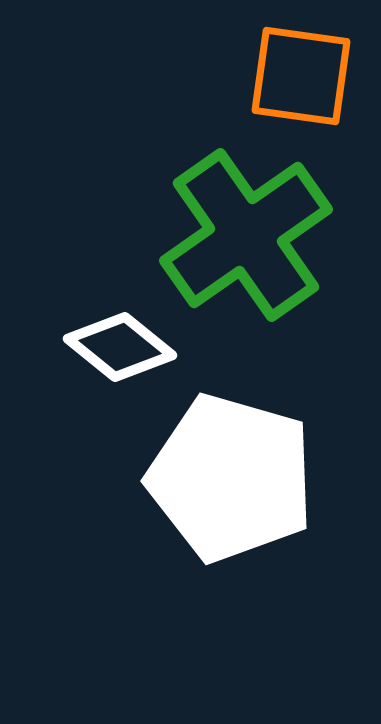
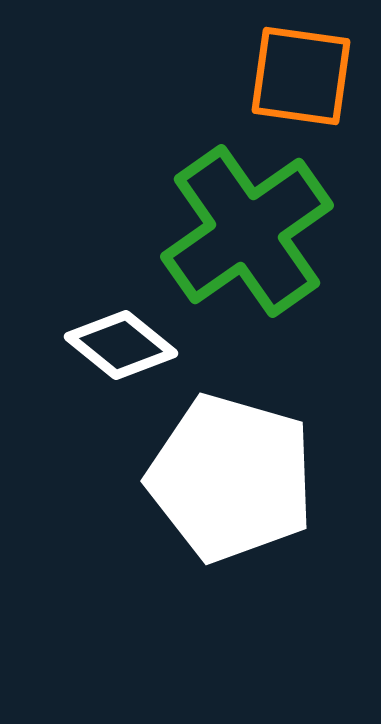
green cross: moved 1 px right, 4 px up
white diamond: moved 1 px right, 2 px up
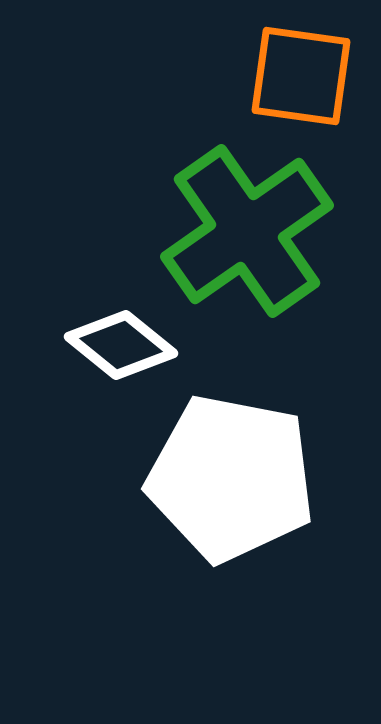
white pentagon: rotated 5 degrees counterclockwise
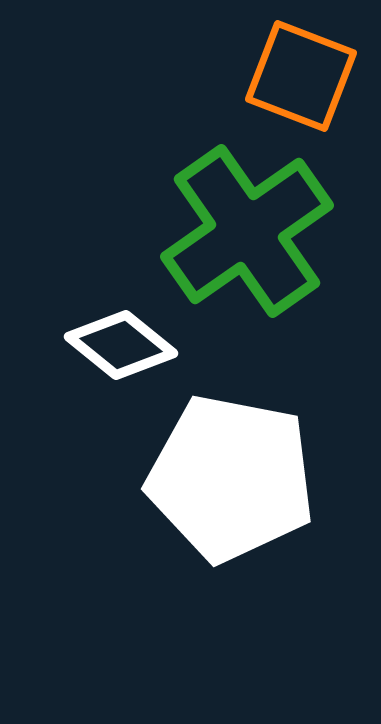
orange square: rotated 13 degrees clockwise
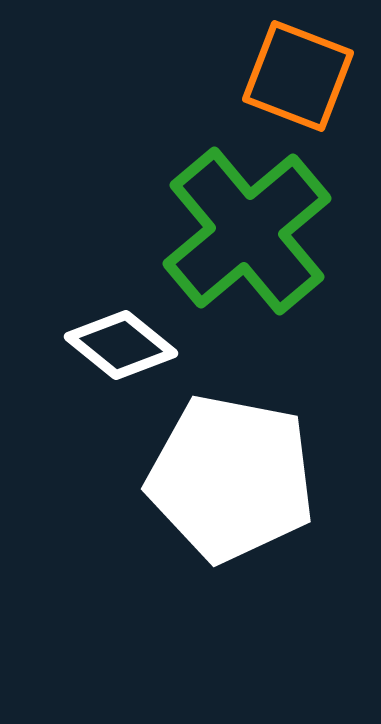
orange square: moved 3 px left
green cross: rotated 5 degrees counterclockwise
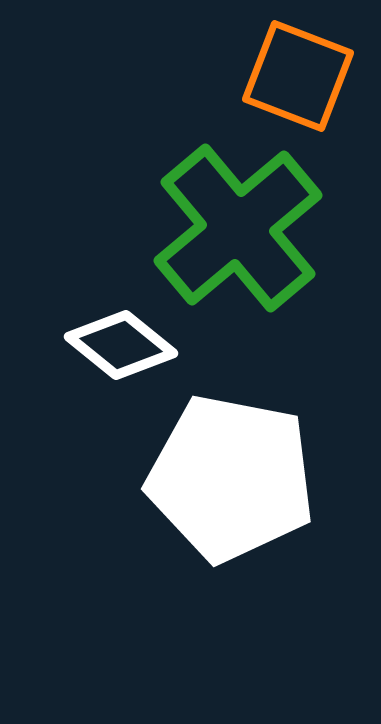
green cross: moved 9 px left, 3 px up
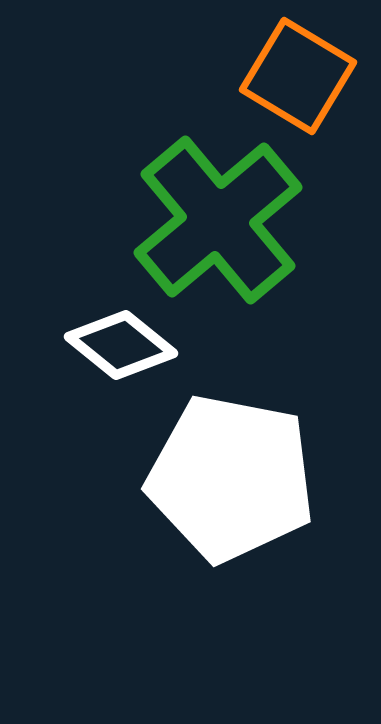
orange square: rotated 10 degrees clockwise
green cross: moved 20 px left, 8 px up
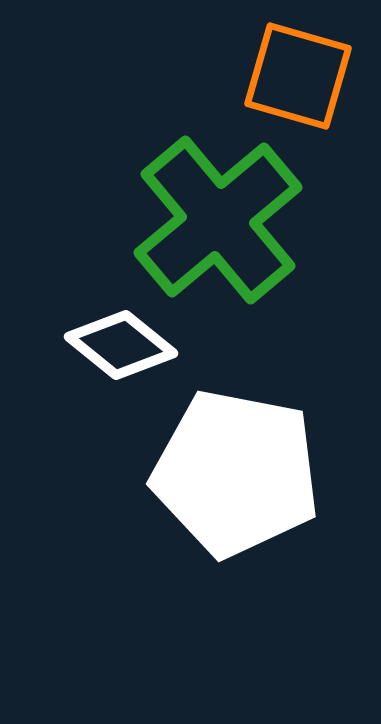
orange square: rotated 15 degrees counterclockwise
white pentagon: moved 5 px right, 5 px up
